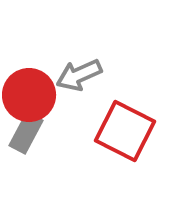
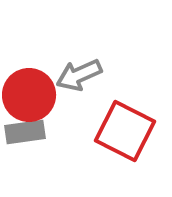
gray rectangle: moved 1 px left, 1 px up; rotated 54 degrees clockwise
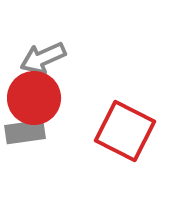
gray arrow: moved 36 px left, 17 px up
red circle: moved 5 px right, 3 px down
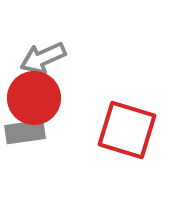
red square: moved 2 px right, 1 px up; rotated 10 degrees counterclockwise
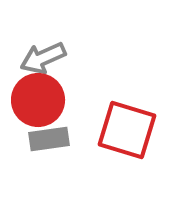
red circle: moved 4 px right, 2 px down
gray rectangle: moved 24 px right, 7 px down
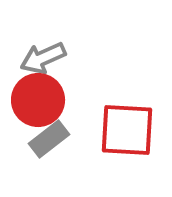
red square: rotated 14 degrees counterclockwise
gray rectangle: rotated 30 degrees counterclockwise
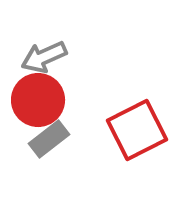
gray arrow: moved 1 px right, 1 px up
red square: moved 10 px right; rotated 30 degrees counterclockwise
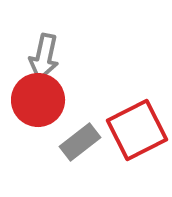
gray arrow: rotated 54 degrees counterclockwise
gray rectangle: moved 31 px right, 3 px down
